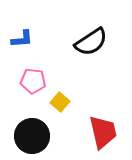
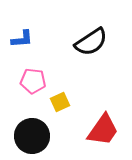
yellow square: rotated 24 degrees clockwise
red trapezoid: moved 2 px up; rotated 48 degrees clockwise
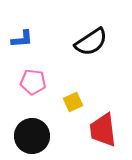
pink pentagon: moved 1 px down
yellow square: moved 13 px right
red trapezoid: rotated 138 degrees clockwise
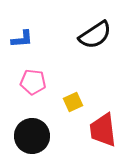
black semicircle: moved 4 px right, 7 px up
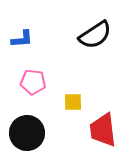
yellow square: rotated 24 degrees clockwise
black circle: moved 5 px left, 3 px up
